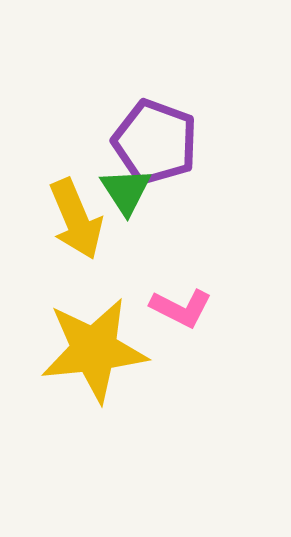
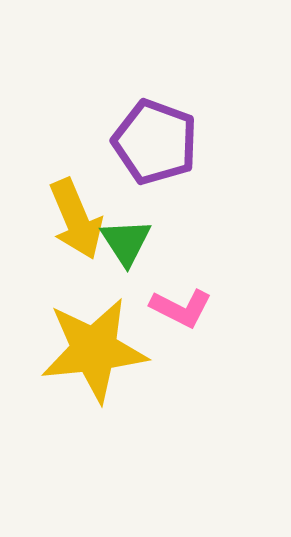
green triangle: moved 51 px down
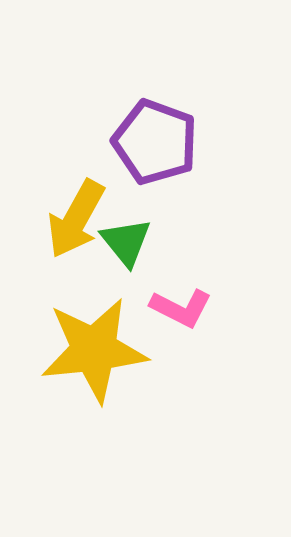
yellow arrow: rotated 52 degrees clockwise
green triangle: rotated 6 degrees counterclockwise
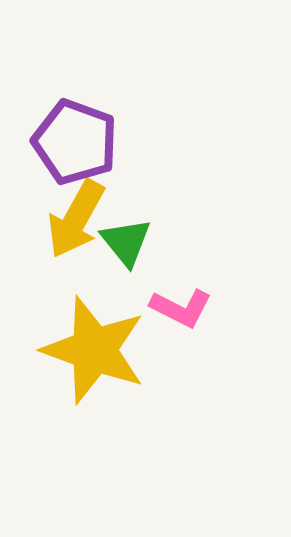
purple pentagon: moved 80 px left
yellow star: rotated 26 degrees clockwise
